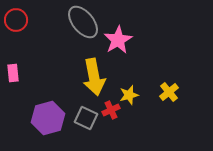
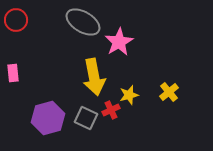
gray ellipse: rotated 20 degrees counterclockwise
pink star: moved 1 px right, 2 px down
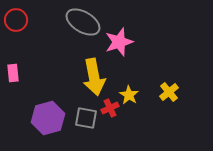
pink star: rotated 12 degrees clockwise
yellow star: rotated 24 degrees counterclockwise
red cross: moved 1 px left, 2 px up
gray square: rotated 15 degrees counterclockwise
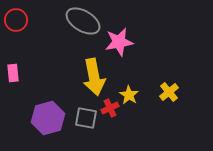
gray ellipse: moved 1 px up
pink star: rotated 8 degrees clockwise
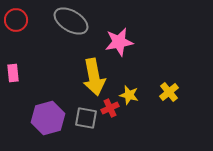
gray ellipse: moved 12 px left
yellow star: rotated 18 degrees counterclockwise
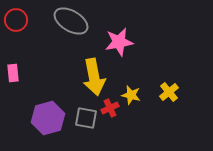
yellow star: moved 2 px right
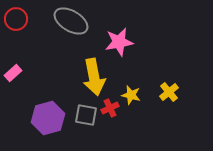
red circle: moved 1 px up
pink rectangle: rotated 54 degrees clockwise
gray square: moved 3 px up
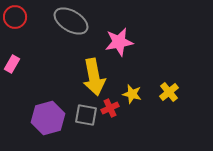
red circle: moved 1 px left, 2 px up
pink rectangle: moved 1 px left, 9 px up; rotated 18 degrees counterclockwise
yellow star: moved 1 px right, 1 px up
